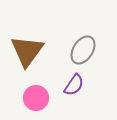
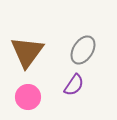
brown triangle: moved 1 px down
pink circle: moved 8 px left, 1 px up
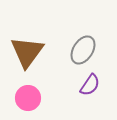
purple semicircle: moved 16 px right
pink circle: moved 1 px down
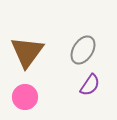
pink circle: moved 3 px left, 1 px up
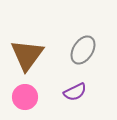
brown triangle: moved 3 px down
purple semicircle: moved 15 px left, 7 px down; rotated 30 degrees clockwise
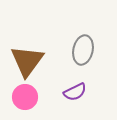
gray ellipse: rotated 20 degrees counterclockwise
brown triangle: moved 6 px down
